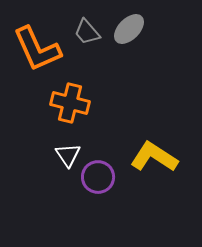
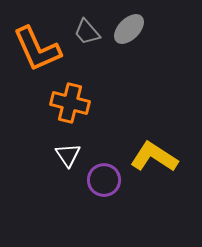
purple circle: moved 6 px right, 3 px down
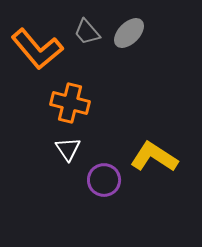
gray ellipse: moved 4 px down
orange L-shape: rotated 16 degrees counterclockwise
white triangle: moved 6 px up
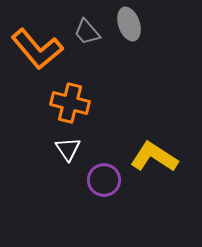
gray ellipse: moved 9 px up; rotated 64 degrees counterclockwise
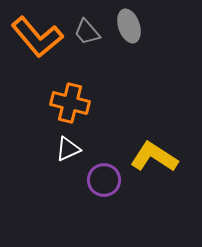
gray ellipse: moved 2 px down
orange L-shape: moved 12 px up
white triangle: rotated 40 degrees clockwise
